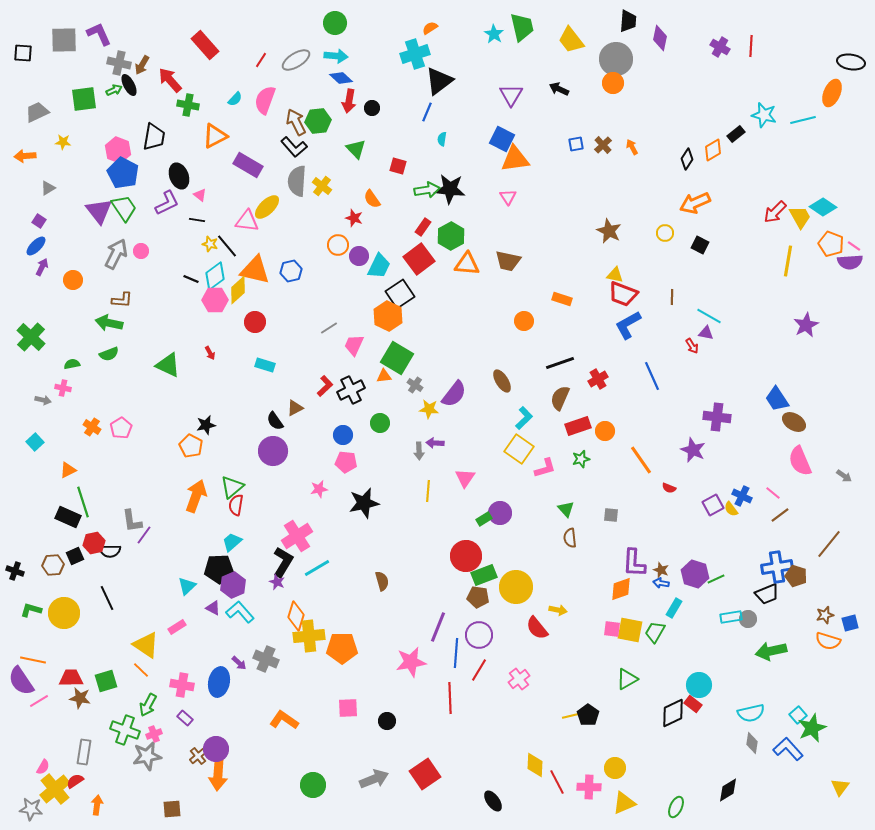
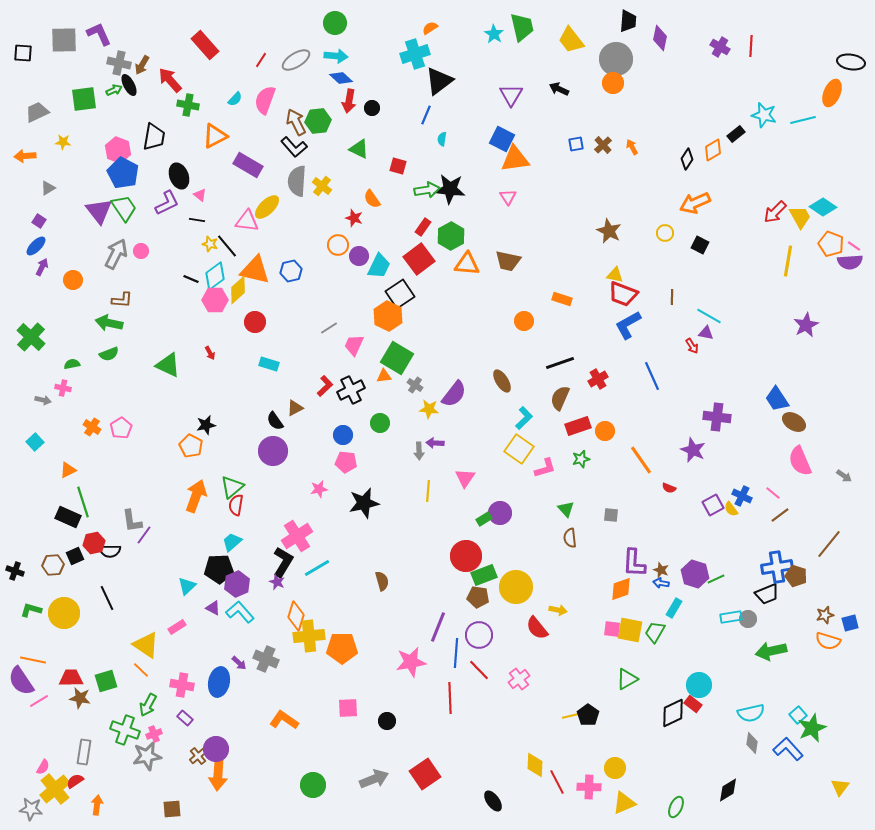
blue line at (427, 112): moved 1 px left, 3 px down
green triangle at (356, 149): moved 3 px right; rotated 20 degrees counterclockwise
cyan rectangle at (265, 365): moved 4 px right, 1 px up
purple hexagon at (233, 585): moved 4 px right, 1 px up
red line at (479, 670): rotated 75 degrees counterclockwise
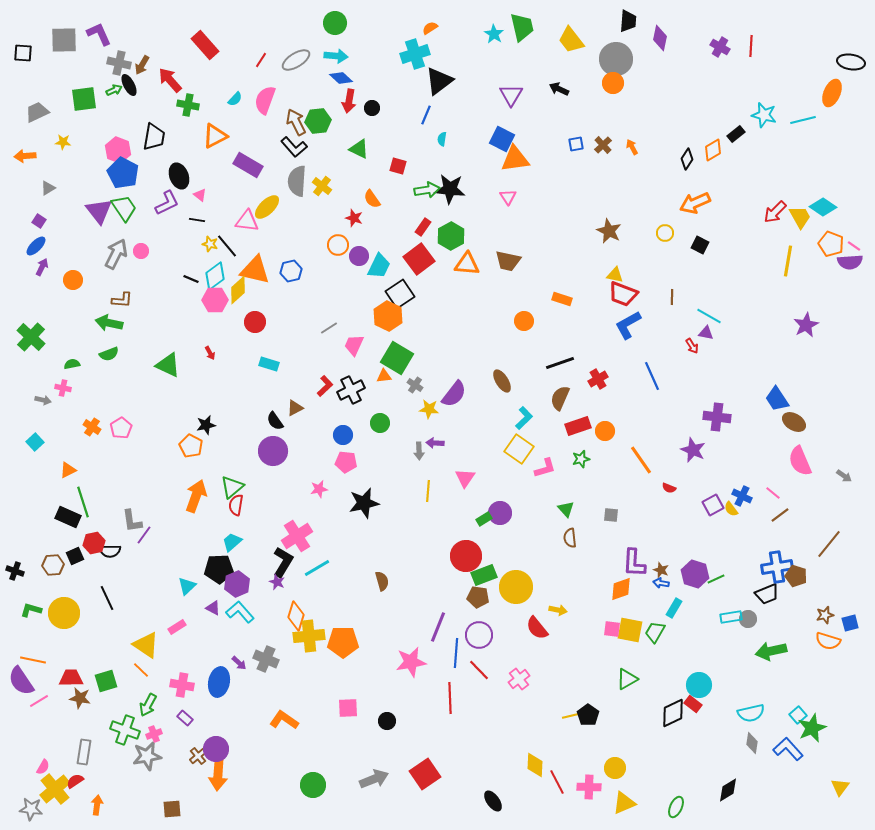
orange pentagon at (342, 648): moved 1 px right, 6 px up
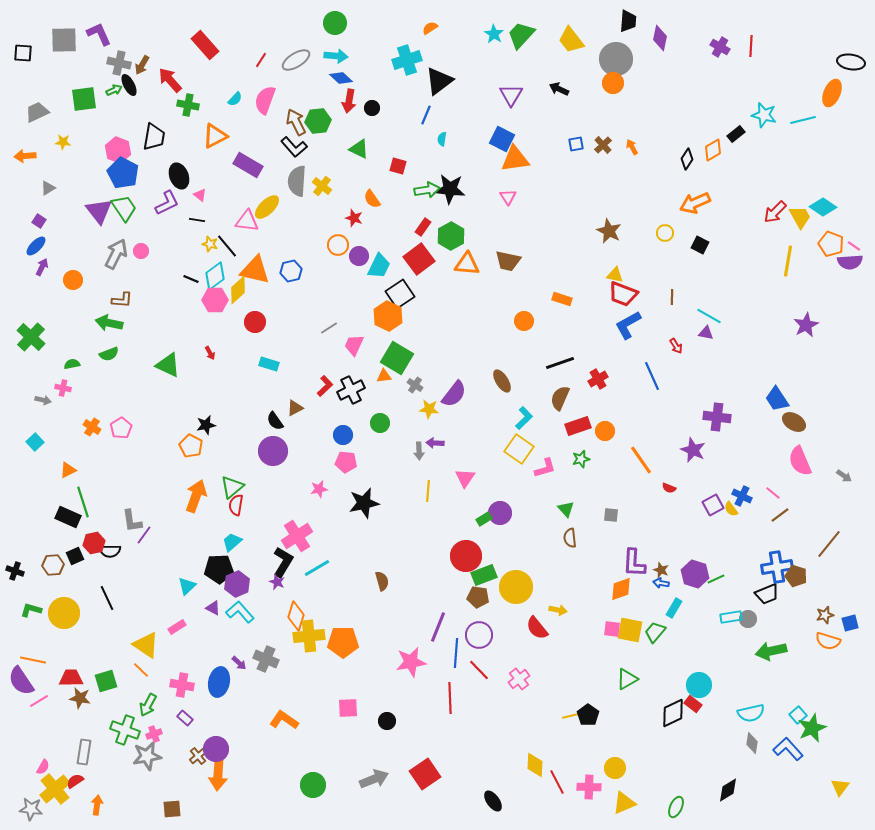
green trapezoid at (522, 27): moved 1 px left, 8 px down; rotated 124 degrees counterclockwise
cyan cross at (415, 54): moved 8 px left, 6 px down
red arrow at (692, 346): moved 16 px left
green trapezoid at (655, 632): rotated 10 degrees clockwise
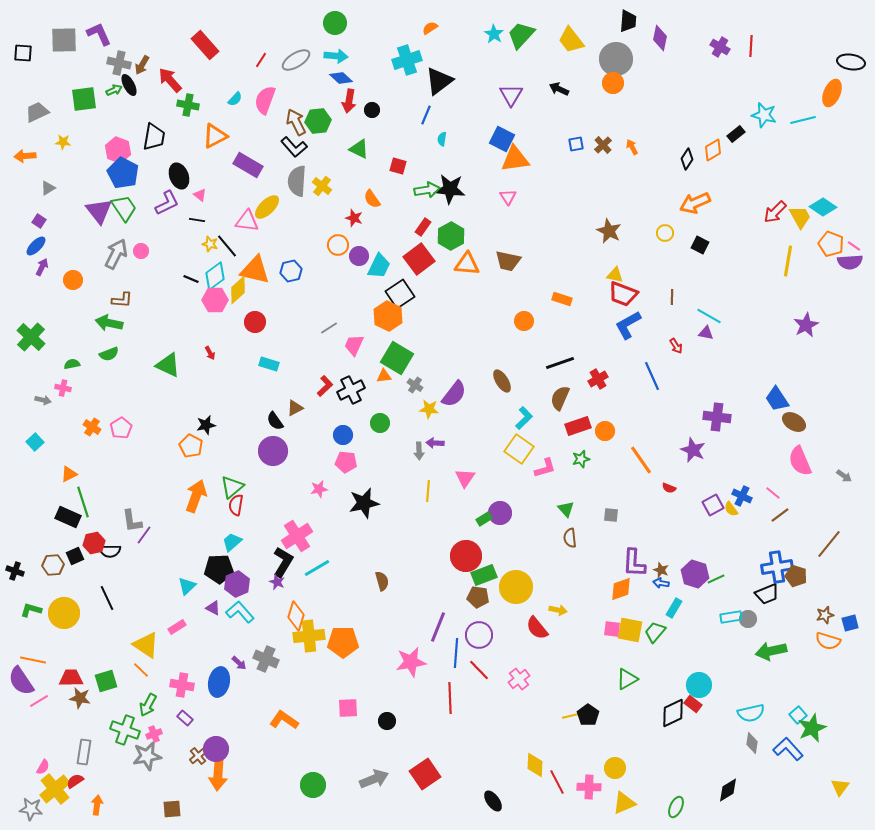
black circle at (372, 108): moved 2 px down
orange triangle at (68, 470): moved 1 px right, 4 px down
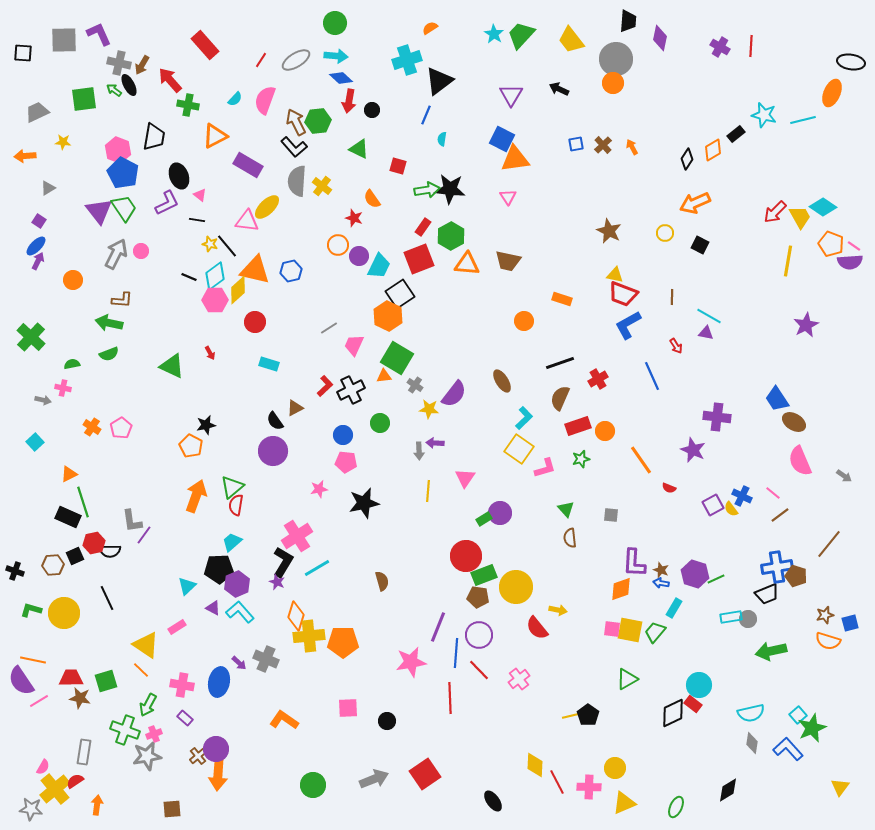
green arrow at (114, 90): rotated 119 degrees counterclockwise
red square at (419, 259): rotated 16 degrees clockwise
purple arrow at (42, 267): moved 4 px left, 6 px up
black line at (191, 279): moved 2 px left, 2 px up
green triangle at (168, 365): moved 4 px right, 1 px down
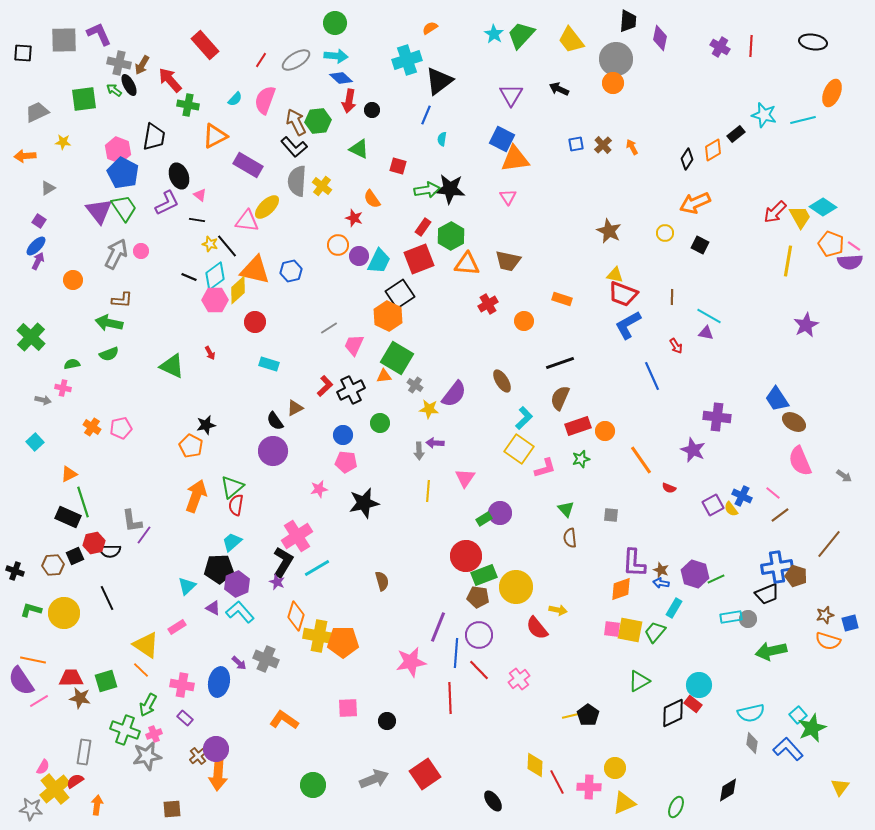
black ellipse at (851, 62): moved 38 px left, 20 px up
cyan trapezoid at (379, 266): moved 5 px up
red cross at (598, 379): moved 110 px left, 75 px up
pink pentagon at (121, 428): rotated 20 degrees clockwise
yellow cross at (309, 636): moved 10 px right; rotated 16 degrees clockwise
green triangle at (627, 679): moved 12 px right, 2 px down
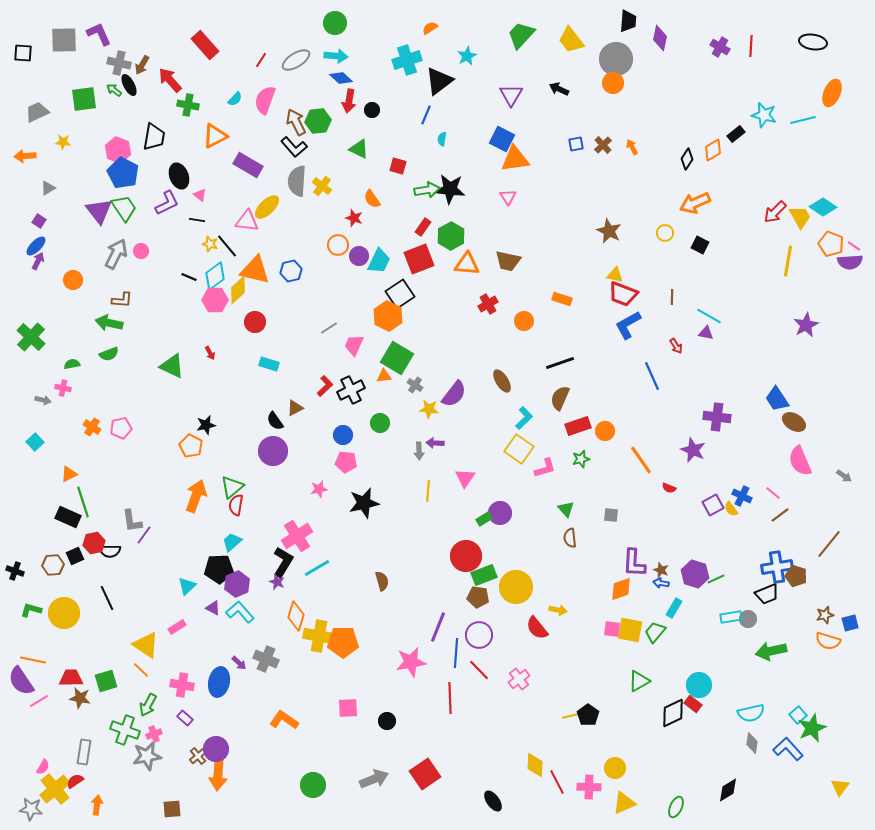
cyan star at (494, 34): moved 27 px left, 22 px down; rotated 12 degrees clockwise
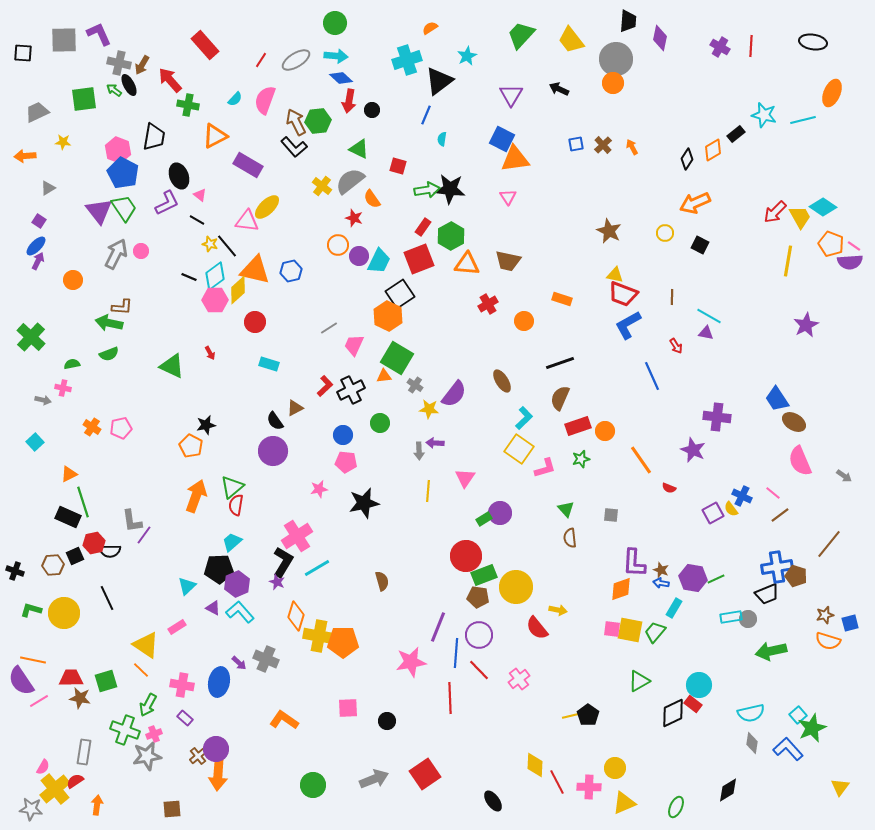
gray semicircle at (297, 181): moved 53 px right; rotated 48 degrees clockwise
black line at (197, 220): rotated 21 degrees clockwise
brown L-shape at (122, 300): moved 7 px down
purple square at (713, 505): moved 8 px down
purple hexagon at (695, 574): moved 2 px left, 4 px down; rotated 8 degrees counterclockwise
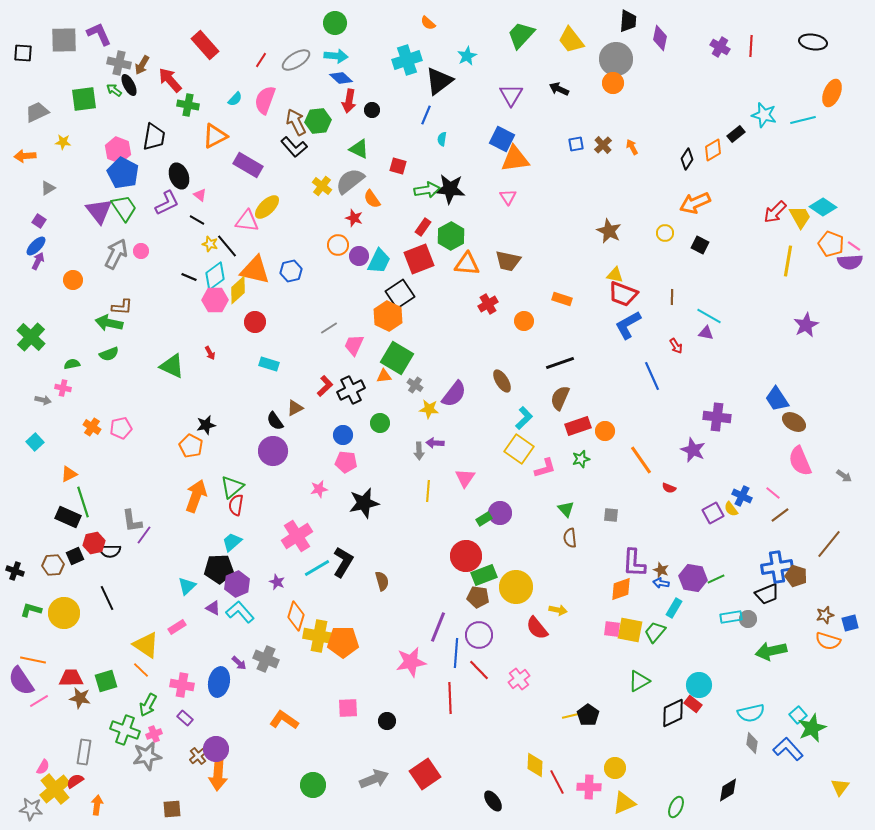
orange semicircle at (430, 28): moved 2 px left, 5 px up; rotated 105 degrees counterclockwise
black L-shape at (283, 562): moved 60 px right
